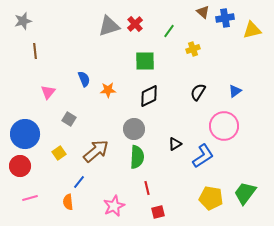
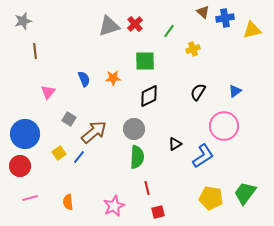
orange star: moved 5 px right, 12 px up
brown arrow: moved 2 px left, 19 px up
blue line: moved 25 px up
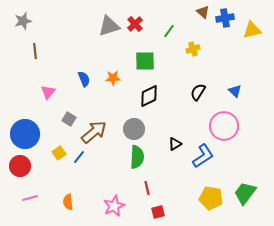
blue triangle: rotated 40 degrees counterclockwise
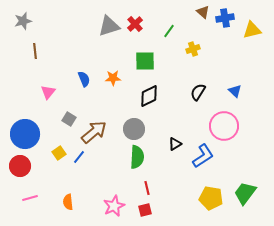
red square: moved 13 px left, 2 px up
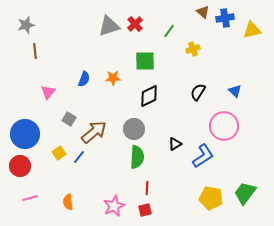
gray star: moved 3 px right, 4 px down
blue semicircle: rotated 42 degrees clockwise
red line: rotated 16 degrees clockwise
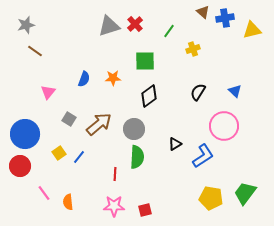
brown line: rotated 49 degrees counterclockwise
black diamond: rotated 10 degrees counterclockwise
brown arrow: moved 5 px right, 8 px up
red line: moved 32 px left, 14 px up
pink line: moved 14 px right, 5 px up; rotated 70 degrees clockwise
pink star: rotated 25 degrees clockwise
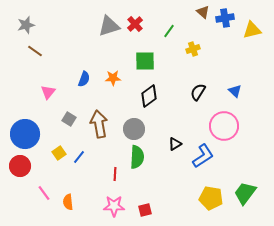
brown arrow: rotated 60 degrees counterclockwise
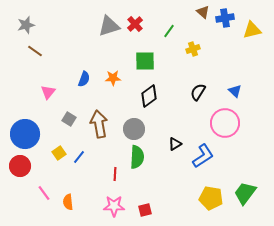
pink circle: moved 1 px right, 3 px up
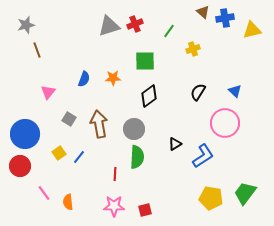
red cross: rotated 21 degrees clockwise
brown line: moved 2 px right, 1 px up; rotated 35 degrees clockwise
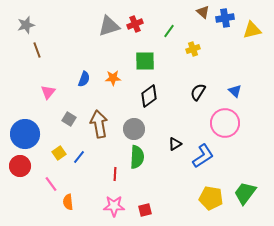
pink line: moved 7 px right, 9 px up
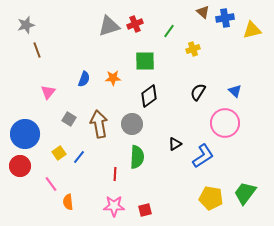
gray circle: moved 2 px left, 5 px up
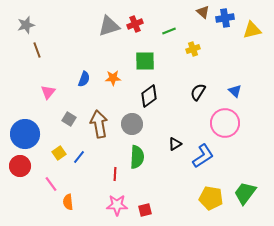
green line: rotated 32 degrees clockwise
pink star: moved 3 px right, 1 px up
